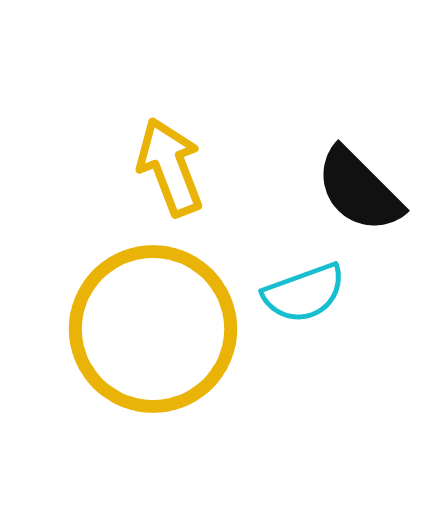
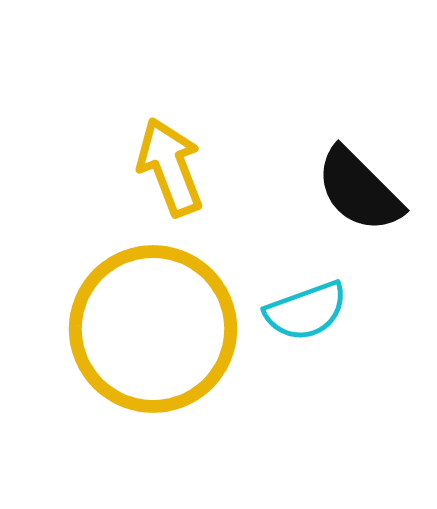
cyan semicircle: moved 2 px right, 18 px down
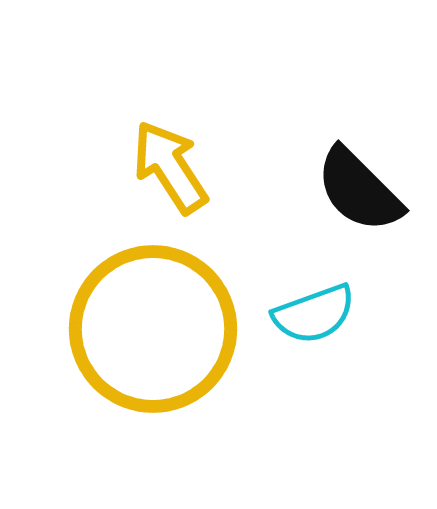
yellow arrow: rotated 12 degrees counterclockwise
cyan semicircle: moved 8 px right, 3 px down
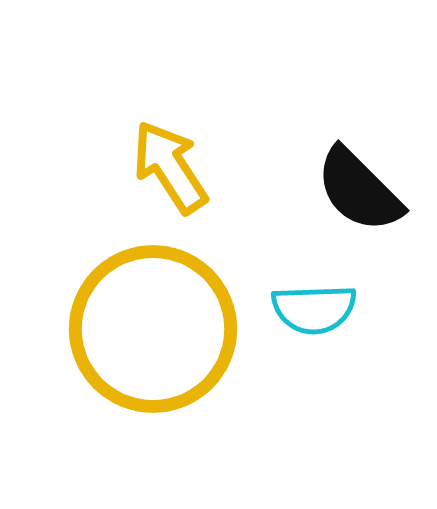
cyan semicircle: moved 5 px up; rotated 18 degrees clockwise
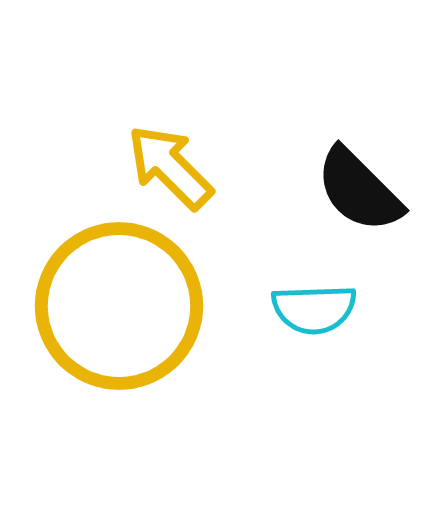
yellow arrow: rotated 12 degrees counterclockwise
yellow circle: moved 34 px left, 23 px up
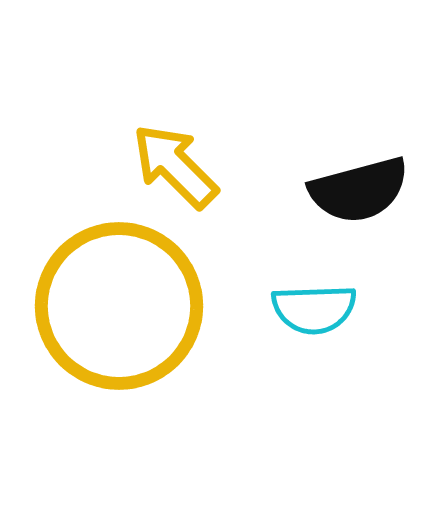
yellow arrow: moved 5 px right, 1 px up
black semicircle: rotated 60 degrees counterclockwise
